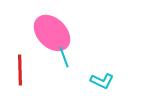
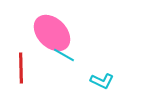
cyan line: moved 2 px up; rotated 40 degrees counterclockwise
red line: moved 1 px right, 2 px up
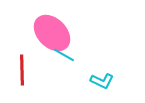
red line: moved 1 px right, 2 px down
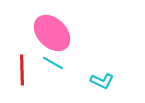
cyan line: moved 11 px left, 8 px down
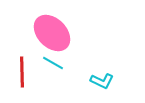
red line: moved 2 px down
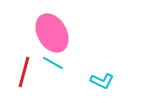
pink ellipse: rotated 15 degrees clockwise
red line: moved 2 px right; rotated 16 degrees clockwise
